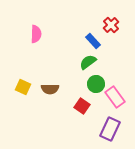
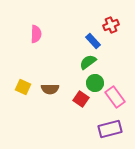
red cross: rotated 21 degrees clockwise
green circle: moved 1 px left, 1 px up
red square: moved 1 px left, 7 px up
purple rectangle: rotated 50 degrees clockwise
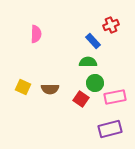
green semicircle: rotated 36 degrees clockwise
pink rectangle: rotated 65 degrees counterclockwise
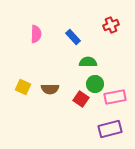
blue rectangle: moved 20 px left, 4 px up
green circle: moved 1 px down
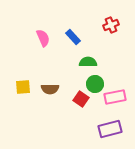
pink semicircle: moved 7 px right, 4 px down; rotated 24 degrees counterclockwise
yellow square: rotated 28 degrees counterclockwise
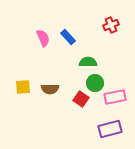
blue rectangle: moved 5 px left
green circle: moved 1 px up
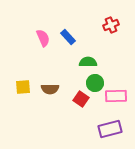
pink rectangle: moved 1 px right, 1 px up; rotated 10 degrees clockwise
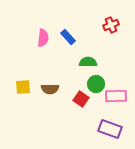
pink semicircle: rotated 30 degrees clockwise
green circle: moved 1 px right, 1 px down
purple rectangle: rotated 35 degrees clockwise
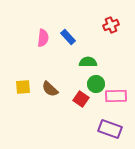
brown semicircle: rotated 42 degrees clockwise
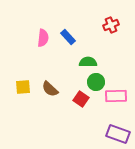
green circle: moved 2 px up
purple rectangle: moved 8 px right, 5 px down
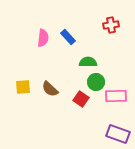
red cross: rotated 14 degrees clockwise
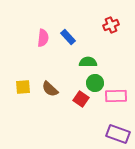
red cross: rotated 14 degrees counterclockwise
green circle: moved 1 px left, 1 px down
